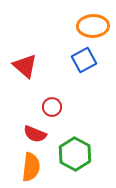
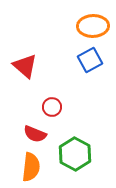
blue square: moved 6 px right
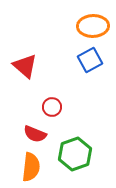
green hexagon: rotated 12 degrees clockwise
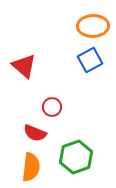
red triangle: moved 1 px left
red semicircle: moved 1 px up
green hexagon: moved 1 px right, 3 px down
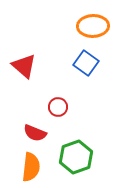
blue square: moved 4 px left, 3 px down; rotated 25 degrees counterclockwise
red circle: moved 6 px right
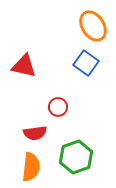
orange ellipse: rotated 60 degrees clockwise
red triangle: rotated 28 degrees counterclockwise
red semicircle: rotated 30 degrees counterclockwise
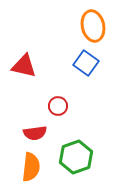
orange ellipse: rotated 20 degrees clockwise
red circle: moved 1 px up
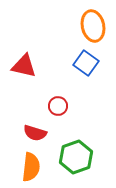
red semicircle: rotated 25 degrees clockwise
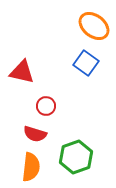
orange ellipse: moved 1 px right; rotated 40 degrees counterclockwise
red triangle: moved 2 px left, 6 px down
red circle: moved 12 px left
red semicircle: moved 1 px down
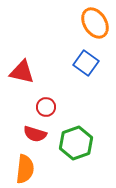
orange ellipse: moved 1 px right, 3 px up; rotated 20 degrees clockwise
red circle: moved 1 px down
green hexagon: moved 14 px up
orange semicircle: moved 6 px left, 2 px down
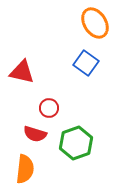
red circle: moved 3 px right, 1 px down
